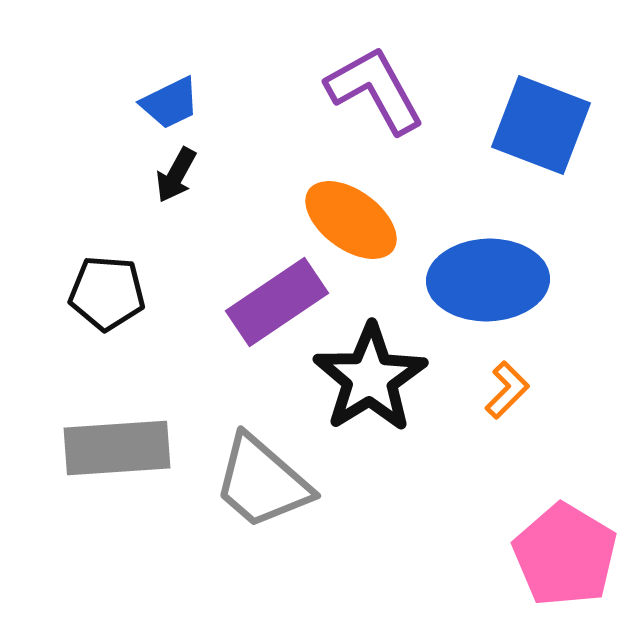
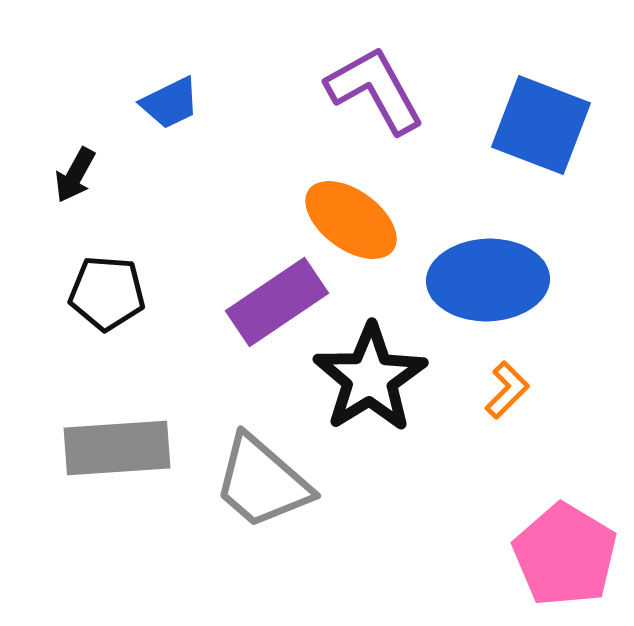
black arrow: moved 101 px left
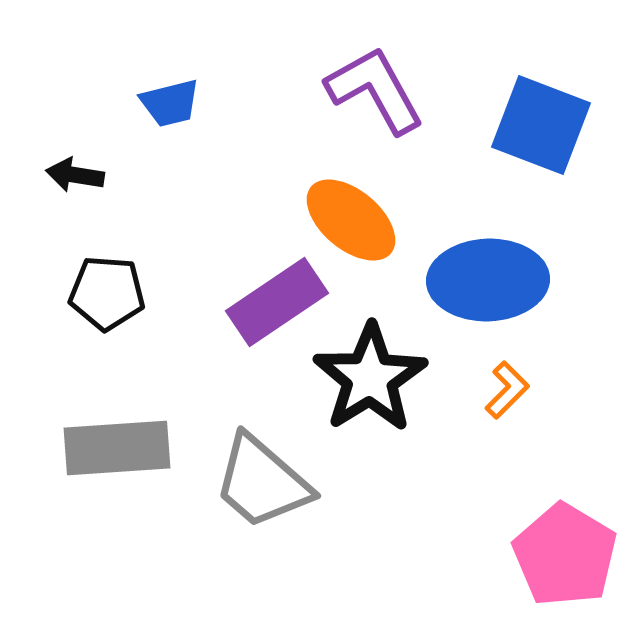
blue trapezoid: rotated 12 degrees clockwise
black arrow: rotated 70 degrees clockwise
orange ellipse: rotated 4 degrees clockwise
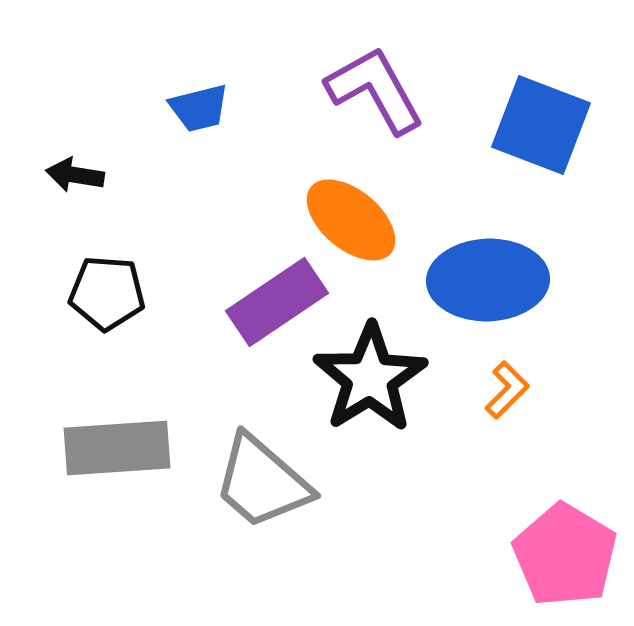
blue trapezoid: moved 29 px right, 5 px down
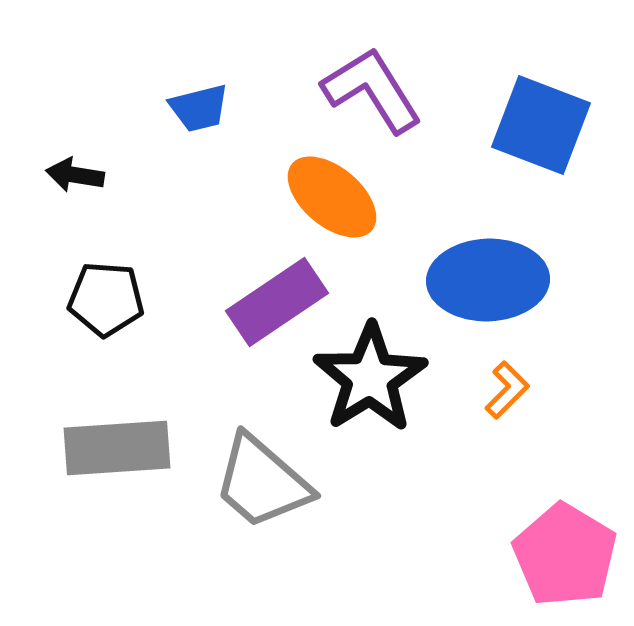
purple L-shape: moved 3 px left; rotated 3 degrees counterclockwise
orange ellipse: moved 19 px left, 23 px up
black pentagon: moved 1 px left, 6 px down
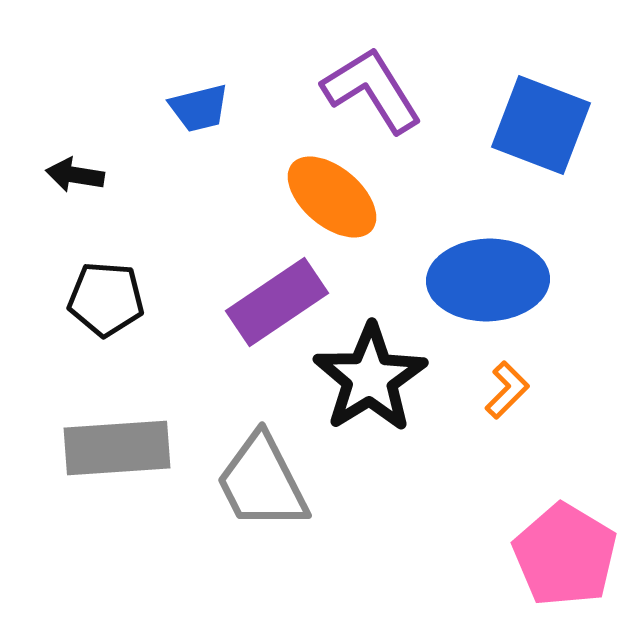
gray trapezoid: rotated 22 degrees clockwise
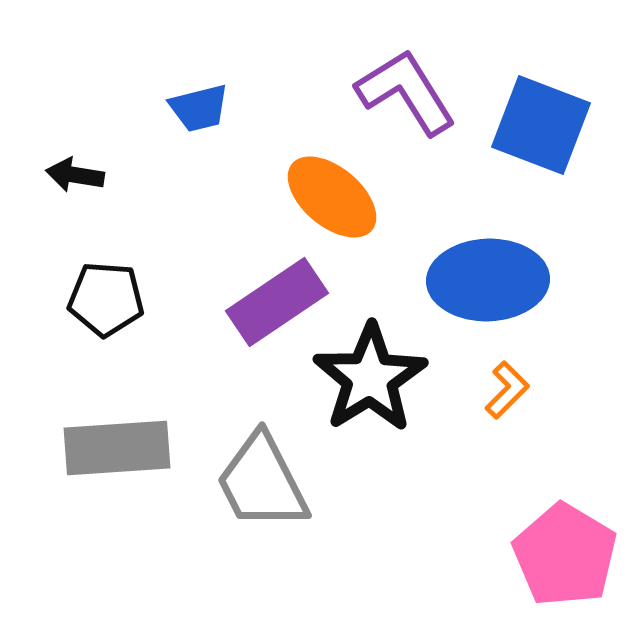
purple L-shape: moved 34 px right, 2 px down
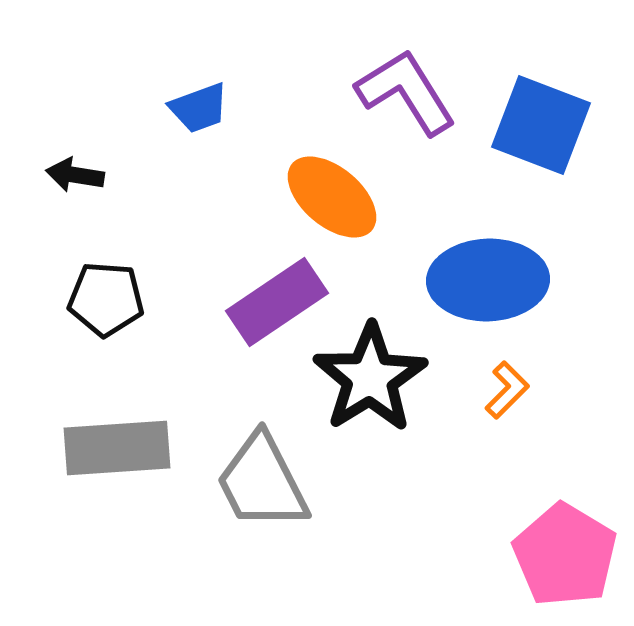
blue trapezoid: rotated 6 degrees counterclockwise
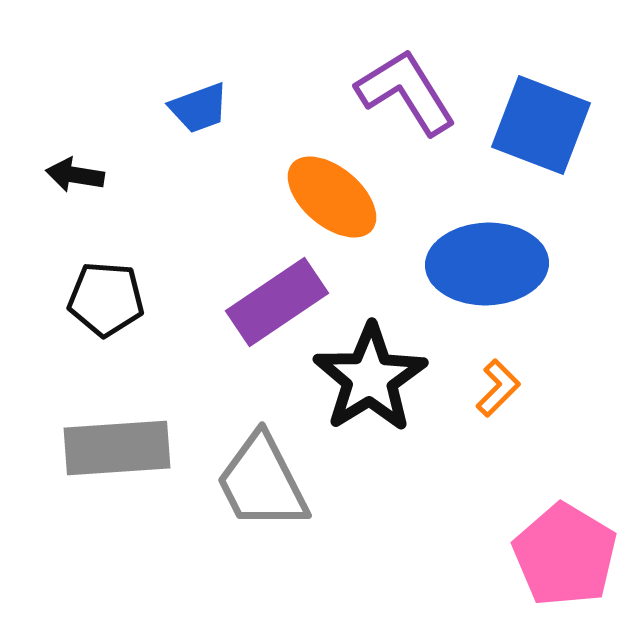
blue ellipse: moved 1 px left, 16 px up
orange L-shape: moved 9 px left, 2 px up
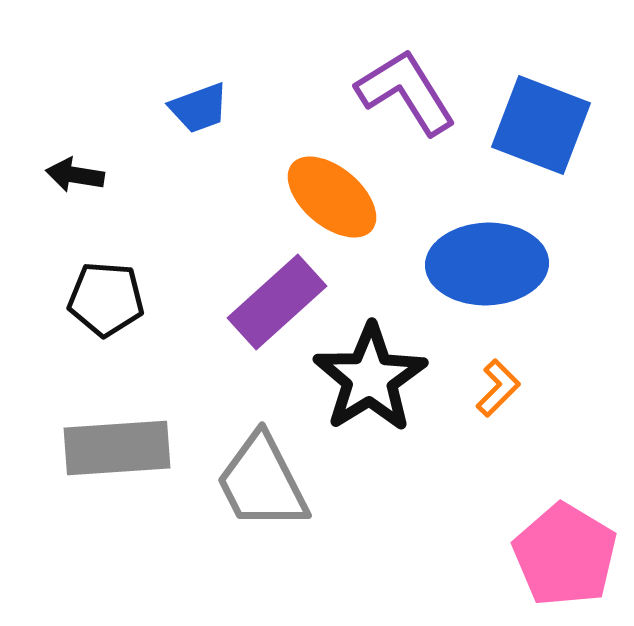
purple rectangle: rotated 8 degrees counterclockwise
